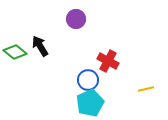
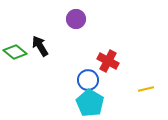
cyan pentagon: rotated 16 degrees counterclockwise
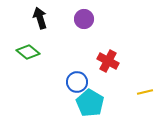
purple circle: moved 8 px right
black arrow: moved 28 px up; rotated 15 degrees clockwise
green diamond: moved 13 px right
blue circle: moved 11 px left, 2 px down
yellow line: moved 1 px left, 3 px down
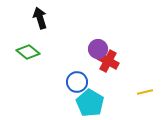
purple circle: moved 14 px right, 30 px down
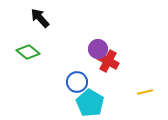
black arrow: rotated 25 degrees counterclockwise
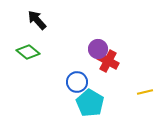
black arrow: moved 3 px left, 2 px down
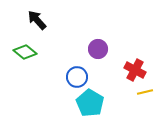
green diamond: moved 3 px left
red cross: moved 27 px right, 9 px down
blue circle: moved 5 px up
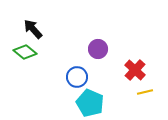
black arrow: moved 4 px left, 9 px down
red cross: rotated 15 degrees clockwise
cyan pentagon: rotated 8 degrees counterclockwise
